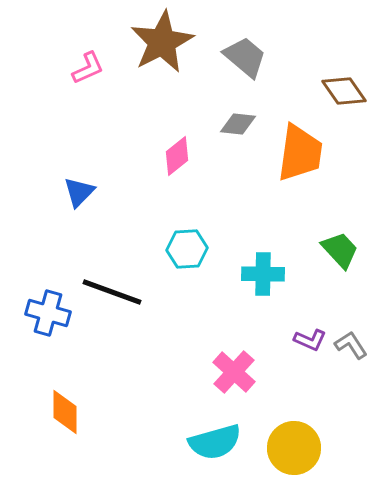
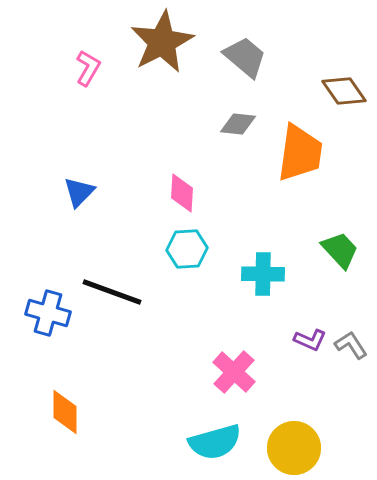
pink L-shape: rotated 36 degrees counterclockwise
pink diamond: moved 5 px right, 37 px down; rotated 48 degrees counterclockwise
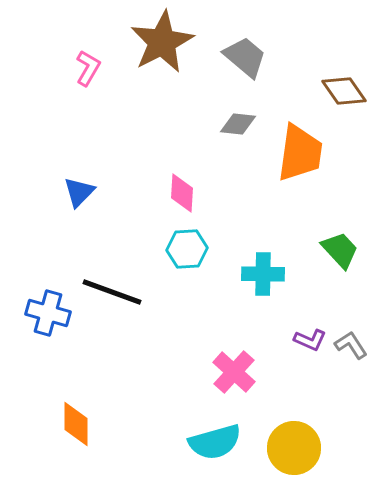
orange diamond: moved 11 px right, 12 px down
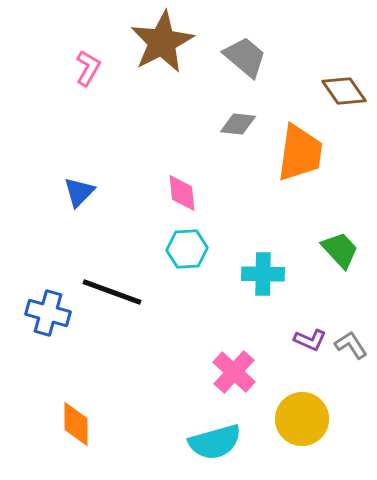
pink diamond: rotated 9 degrees counterclockwise
yellow circle: moved 8 px right, 29 px up
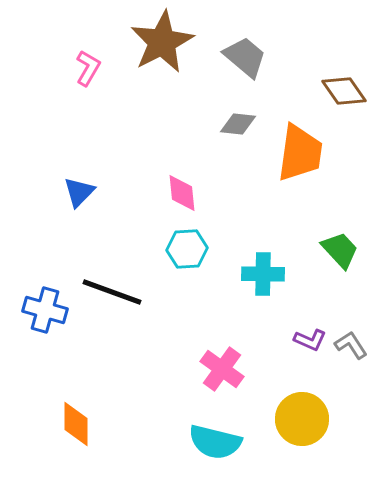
blue cross: moved 3 px left, 3 px up
pink cross: moved 12 px left, 3 px up; rotated 6 degrees counterclockwise
cyan semicircle: rotated 30 degrees clockwise
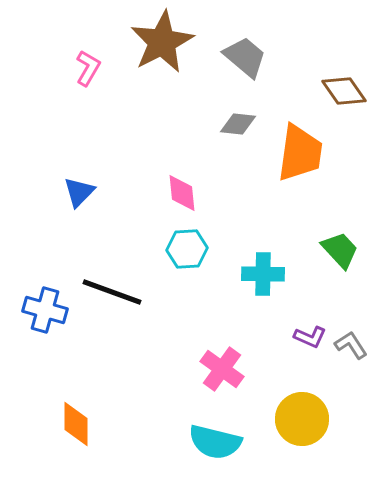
purple L-shape: moved 3 px up
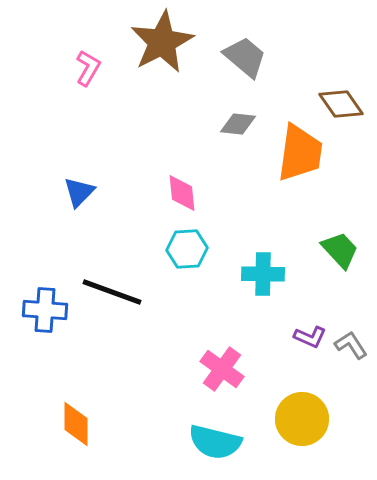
brown diamond: moved 3 px left, 13 px down
blue cross: rotated 12 degrees counterclockwise
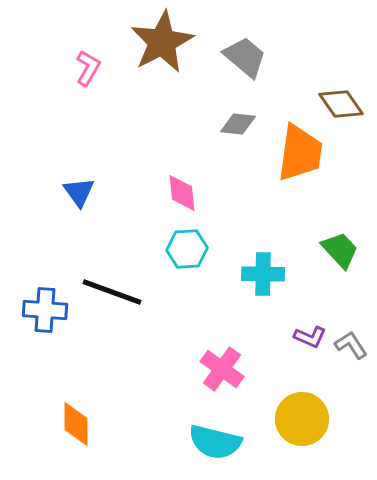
blue triangle: rotated 20 degrees counterclockwise
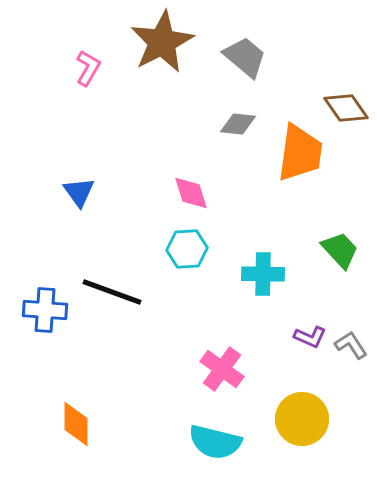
brown diamond: moved 5 px right, 4 px down
pink diamond: moved 9 px right; rotated 12 degrees counterclockwise
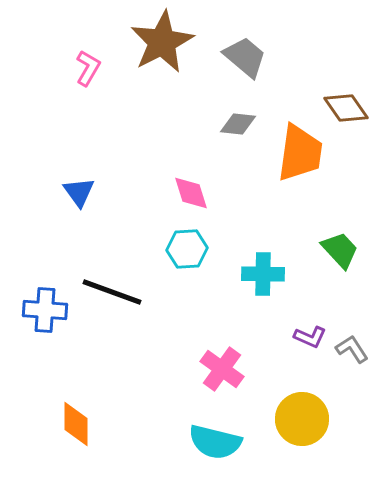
gray L-shape: moved 1 px right, 4 px down
